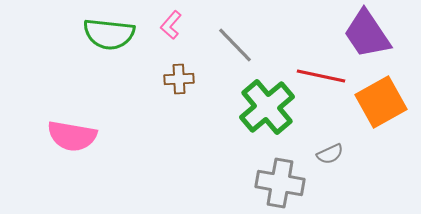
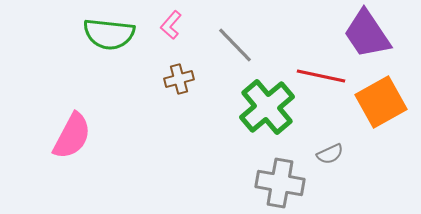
brown cross: rotated 12 degrees counterclockwise
pink semicircle: rotated 72 degrees counterclockwise
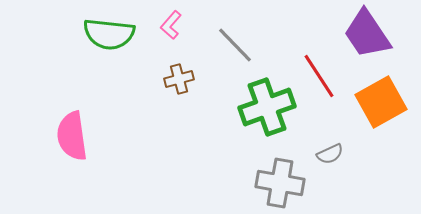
red line: moved 2 px left; rotated 45 degrees clockwise
green cross: rotated 20 degrees clockwise
pink semicircle: rotated 144 degrees clockwise
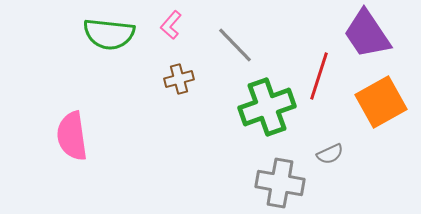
red line: rotated 51 degrees clockwise
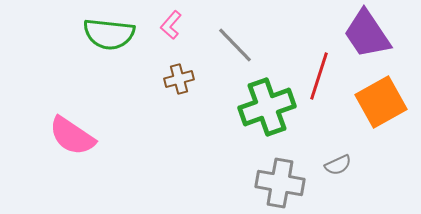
pink semicircle: rotated 48 degrees counterclockwise
gray semicircle: moved 8 px right, 11 px down
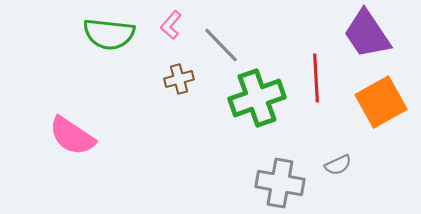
gray line: moved 14 px left
red line: moved 3 px left, 2 px down; rotated 21 degrees counterclockwise
green cross: moved 10 px left, 9 px up
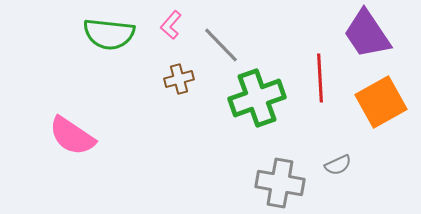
red line: moved 4 px right
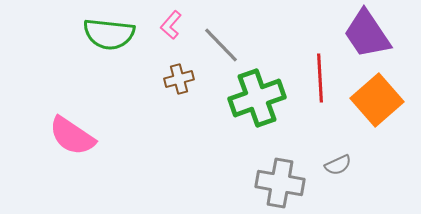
orange square: moved 4 px left, 2 px up; rotated 12 degrees counterclockwise
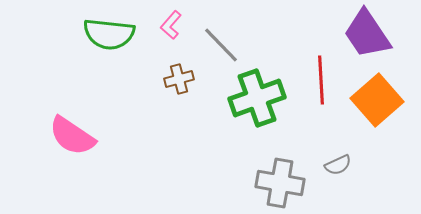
red line: moved 1 px right, 2 px down
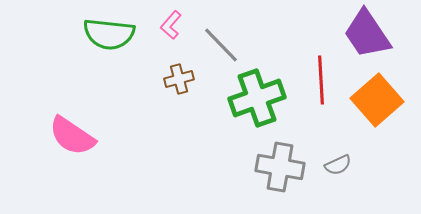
gray cross: moved 16 px up
